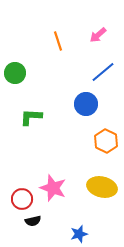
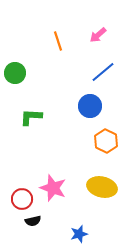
blue circle: moved 4 px right, 2 px down
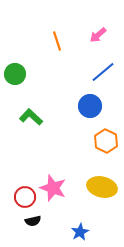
orange line: moved 1 px left
green circle: moved 1 px down
green L-shape: rotated 40 degrees clockwise
red circle: moved 3 px right, 2 px up
blue star: moved 1 px right, 2 px up; rotated 12 degrees counterclockwise
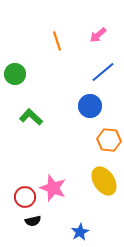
orange hexagon: moved 3 px right, 1 px up; rotated 20 degrees counterclockwise
yellow ellipse: moved 2 px right, 6 px up; rotated 44 degrees clockwise
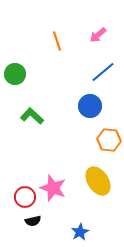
green L-shape: moved 1 px right, 1 px up
yellow ellipse: moved 6 px left
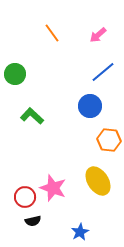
orange line: moved 5 px left, 8 px up; rotated 18 degrees counterclockwise
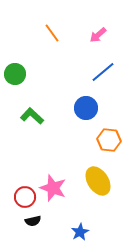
blue circle: moved 4 px left, 2 px down
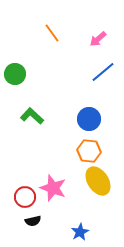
pink arrow: moved 4 px down
blue circle: moved 3 px right, 11 px down
orange hexagon: moved 20 px left, 11 px down
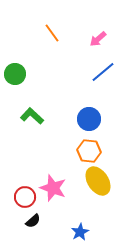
black semicircle: rotated 28 degrees counterclockwise
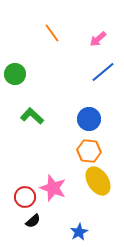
blue star: moved 1 px left
